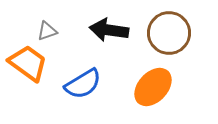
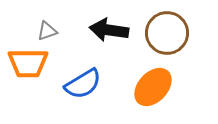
brown circle: moved 2 px left
orange trapezoid: rotated 144 degrees clockwise
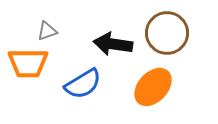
black arrow: moved 4 px right, 14 px down
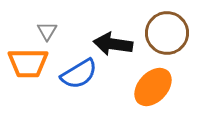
gray triangle: rotated 40 degrees counterclockwise
blue semicircle: moved 4 px left, 10 px up
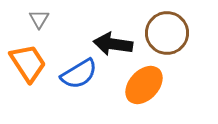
gray triangle: moved 8 px left, 12 px up
orange trapezoid: rotated 123 degrees counterclockwise
orange ellipse: moved 9 px left, 2 px up
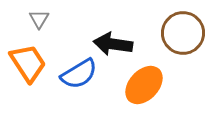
brown circle: moved 16 px right
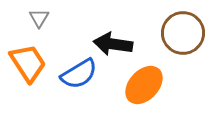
gray triangle: moved 1 px up
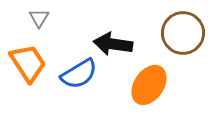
orange ellipse: moved 5 px right; rotated 9 degrees counterclockwise
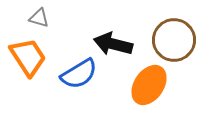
gray triangle: rotated 45 degrees counterclockwise
brown circle: moved 9 px left, 7 px down
black arrow: rotated 6 degrees clockwise
orange trapezoid: moved 6 px up
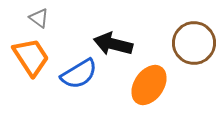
gray triangle: rotated 20 degrees clockwise
brown circle: moved 20 px right, 3 px down
orange trapezoid: moved 3 px right
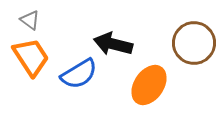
gray triangle: moved 9 px left, 2 px down
